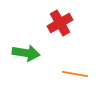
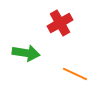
orange line: rotated 15 degrees clockwise
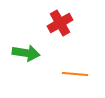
orange line: rotated 20 degrees counterclockwise
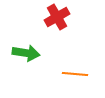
red cross: moved 3 px left, 6 px up
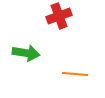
red cross: moved 2 px right, 1 px up; rotated 10 degrees clockwise
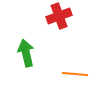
green arrow: rotated 112 degrees counterclockwise
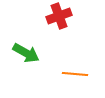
green arrow: rotated 132 degrees clockwise
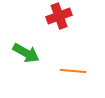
orange line: moved 2 px left, 3 px up
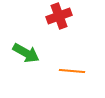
orange line: moved 1 px left
